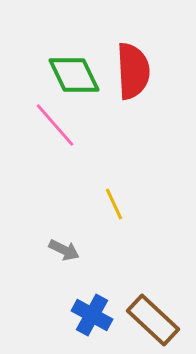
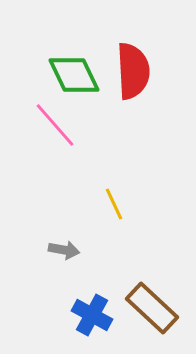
gray arrow: rotated 16 degrees counterclockwise
brown rectangle: moved 1 px left, 12 px up
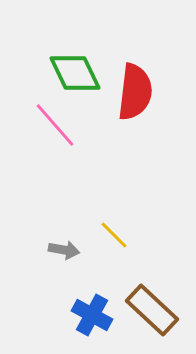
red semicircle: moved 2 px right, 21 px down; rotated 10 degrees clockwise
green diamond: moved 1 px right, 2 px up
yellow line: moved 31 px down; rotated 20 degrees counterclockwise
brown rectangle: moved 2 px down
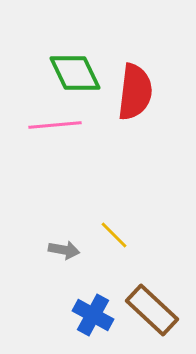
pink line: rotated 54 degrees counterclockwise
blue cross: moved 1 px right
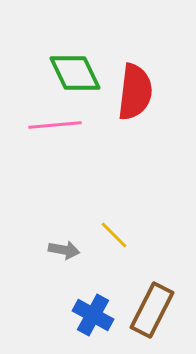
brown rectangle: rotated 74 degrees clockwise
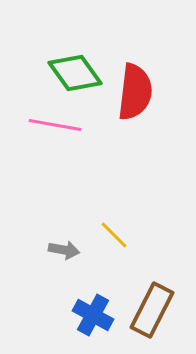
green diamond: rotated 10 degrees counterclockwise
pink line: rotated 15 degrees clockwise
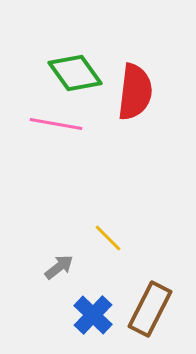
pink line: moved 1 px right, 1 px up
yellow line: moved 6 px left, 3 px down
gray arrow: moved 5 px left, 17 px down; rotated 48 degrees counterclockwise
brown rectangle: moved 2 px left, 1 px up
blue cross: rotated 15 degrees clockwise
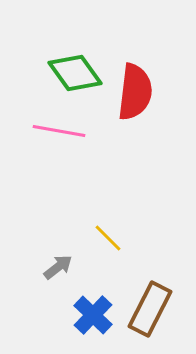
pink line: moved 3 px right, 7 px down
gray arrow: moved 1 px left
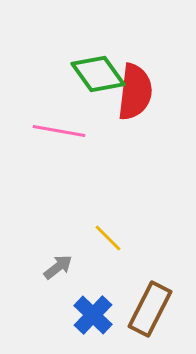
green diamond: moved 23 px right, 1 px down
